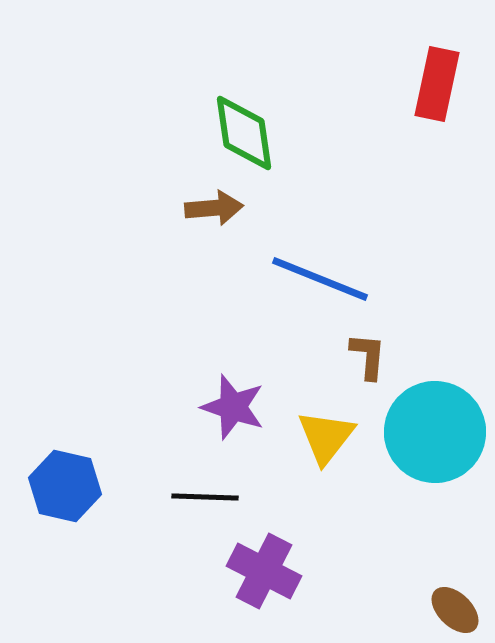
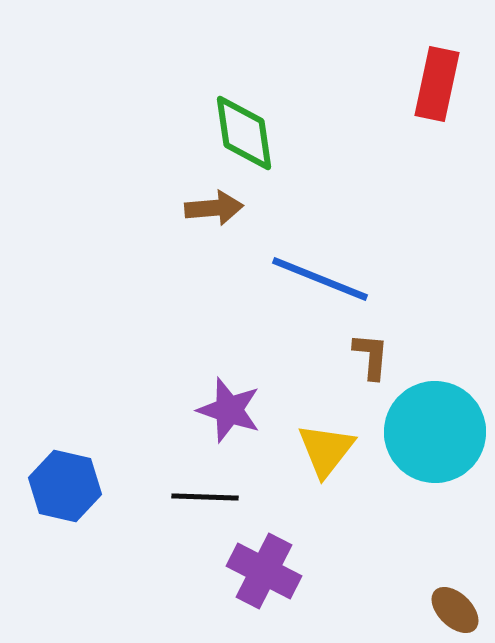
brown L-shape: moved 3 px right
purple star: moved 4 px left, 3 px down
yellow triangle: moved 13 px down
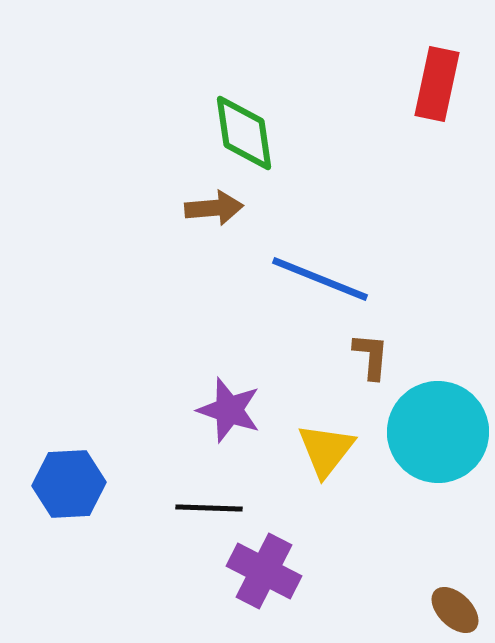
cyan circle: moved 3 px right
blue hexagon: moved 4 px right, 2 px up; rotated 16 degrees counterclockwise
black line: moved 4 px right, 11 px down
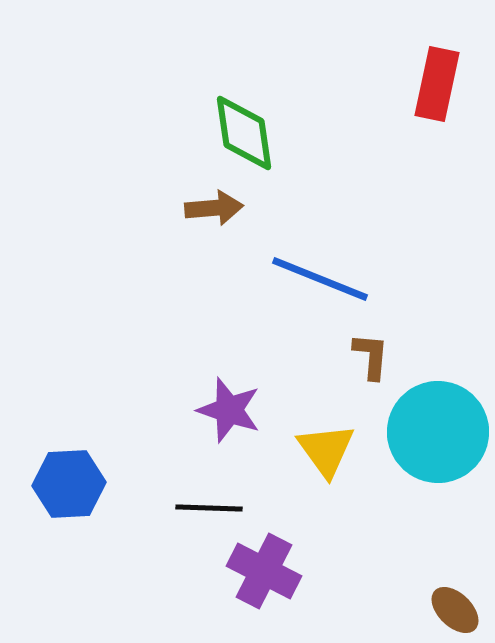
yellow triangle: rotated 14 degrees counterclockwise
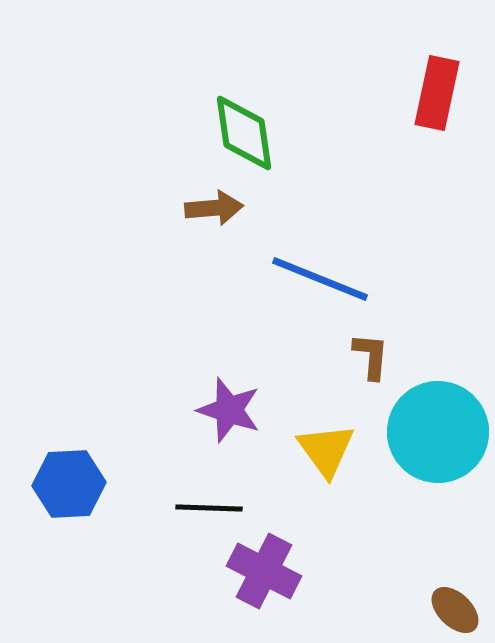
red rectangle: moved 9 px down
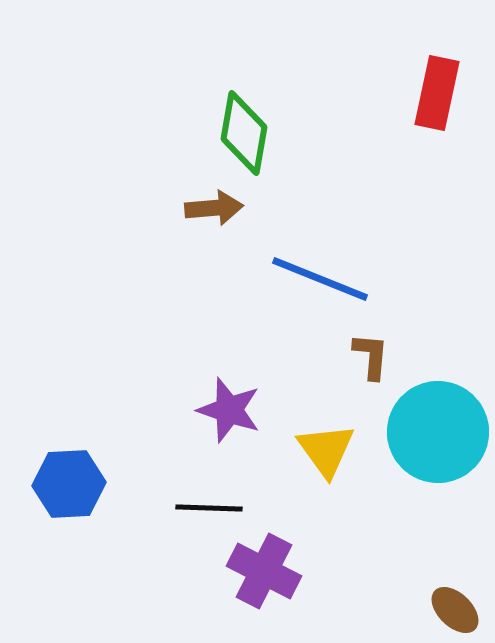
green diamond: rotated 18 degrees clockwise
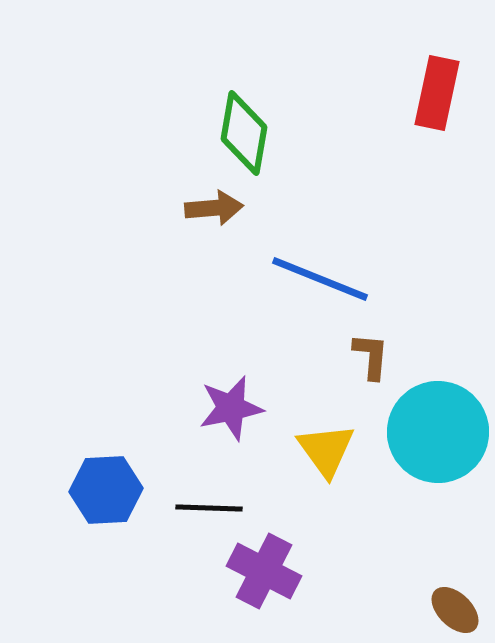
purple star: moved 2 px right, 2 px up; rotated 30 degrees counterclockwise
blue hexagon: moved 37 px right, 6 px down
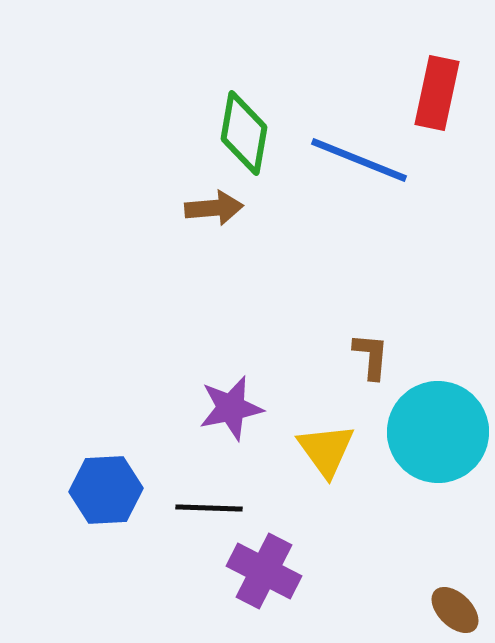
blue line: moved 39 px right, 119 px up
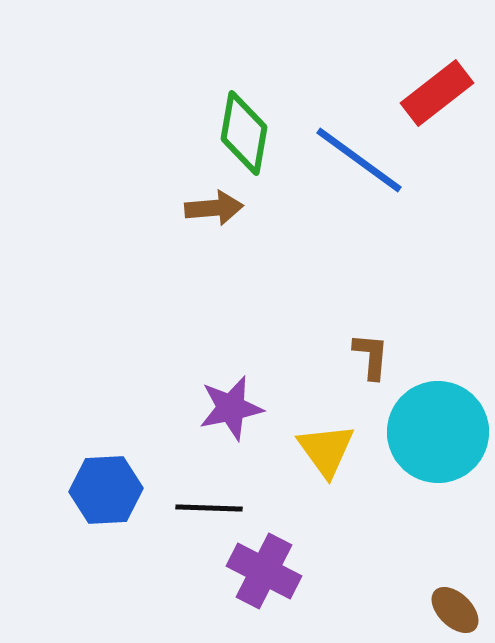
red rectangle: rotated 40 degrees clockwise
blue line: rotated 14 degrees clockwise
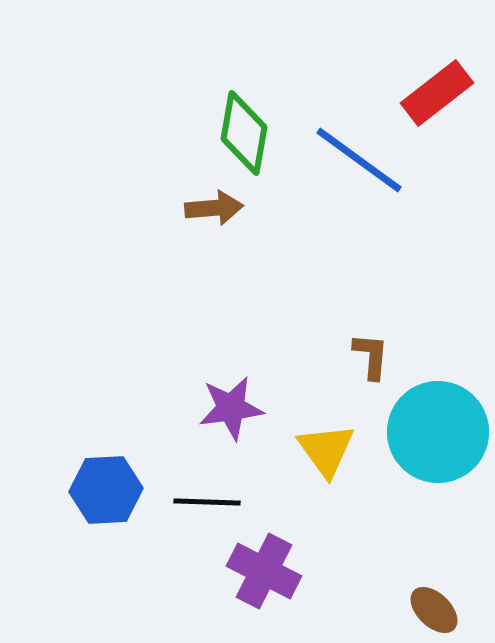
purple star: rotated 4 degrees clockwise
black line: moved 2 px left, 6 px up
brown ellipse: moved 21 px left
